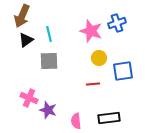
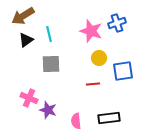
brown arrow: moved 1 px right; rotated 35 degrees clockwise
gray square: moved 2 px right, 3 px down
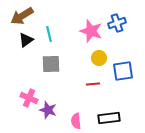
brown arrow: moved 1 px left
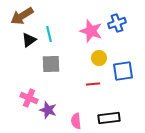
black triangle: moved 3 px right
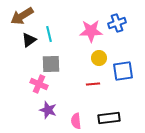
pink star: rotated 20 degrees counterclockwise
pink cross: moved 10 px right, 14 px up
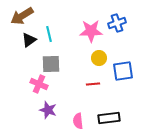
pink semicircle: moved 2 px right
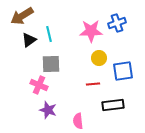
pink cross: moved 1 px down
black rectangle: moved 4 px right, 13 px up
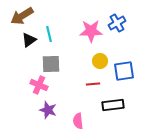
blue cross: rotated 12 degrees counterclockwise
yellow circle: moved 1 px right, 3 px down
blue square: moved 1 px right
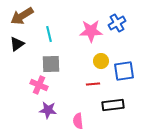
black triangle: moved 12 px left, 4 px down
yellow circle: moved 1 px right
purple star: rotated 12 degrees counterclockwise
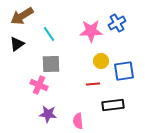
cyan line: rotated 21 degrees counterclockwise
purple star: moved 4 px down
